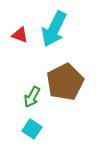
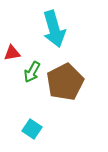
cyan arrow: rotated 42 degrees counterclockwise
red triangle: moved 8 px left, 18 px down; rotated 30 degrees counterclockwise
green arrow: moved 25 px up
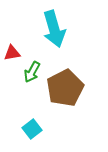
brown pentagon: moved 6 px down
cyan square: rotated 18 degrees clockwise
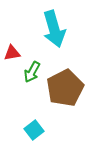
cyan square: moved 2 px right, 1 px down
